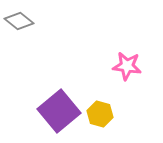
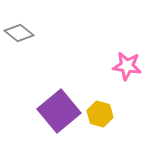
gray diamond: moved 12 px down
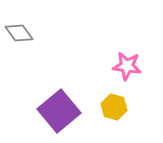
gray diamond: rotated 16 degrees clockwise
yellow hexagon: moved 14 px right, 7 px up
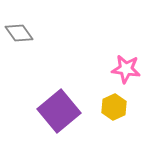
pink star: moved 1 px left, 3 px down
yellow hexagon: rotated 20 degrees clockwise
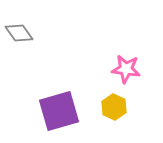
yellow hexagon: rotated 10 degrees counterclockwise
purple square: rotated 24 degrees clockwise
